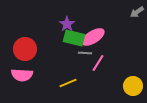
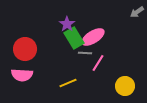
green rectangle: rotated 45 degrees clockwise
yellow circle: moved 8 px left
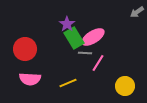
pink semicircle: moved 8 px right, 4 px down
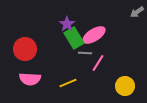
pink ellipse: moved 1 px right, 2 px up
